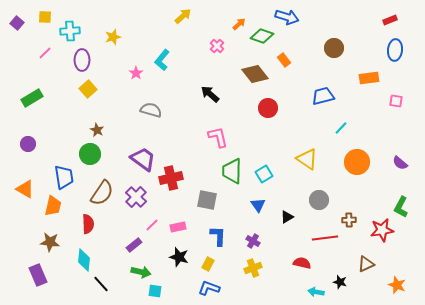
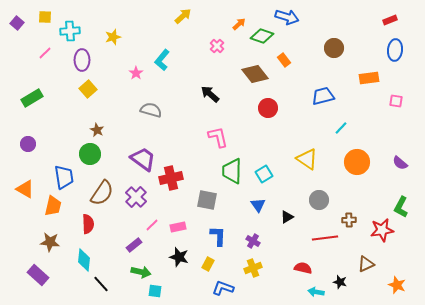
red semicircle at (302, 263): moved 1 px right, 5 px down
purple rectangle at (38, 275): rotated 25 degrees counterclockwise
blue L-shape at (209, 288): moved 14 px right
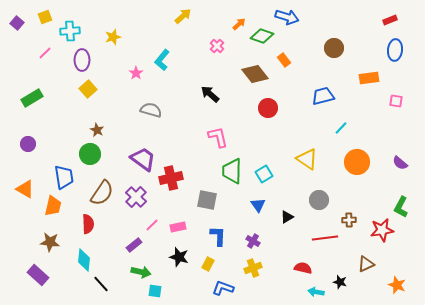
yellow square at (45, 17): rotated 24 degrees counterclockwise
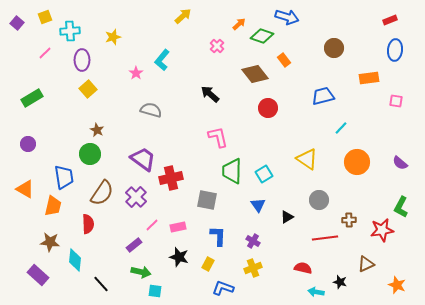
cyan diamond at (84, 260): moved 9 px left
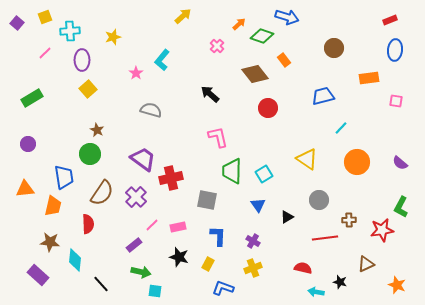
orange triangle at (25, 189): rotated 36 degrees counterclockwise
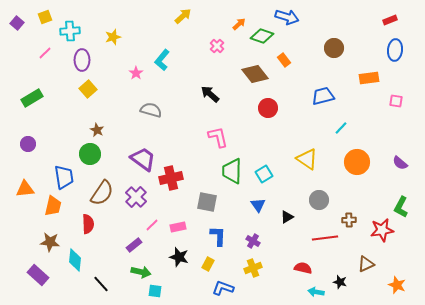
gray square at (207, 200): moved 2 px down
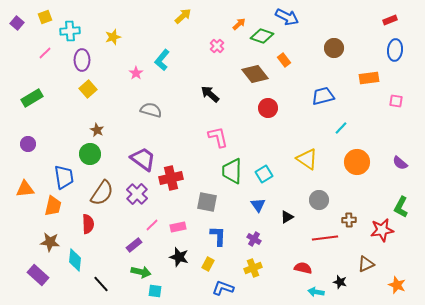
blue arrow at (287, 17): rotated 10 degrees clockwise
purple cross at (136, 197): moved 1 px right, 3 px up
purple cross at (253, 241): moved 1 px right, 2 px up
